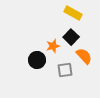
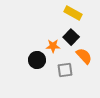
orange star: rotated 16 degrees clockwise
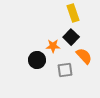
yellow rectangle: rotated 42 degrees clockwise
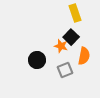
yellow rectangle: moved 2 px right
orange star: moved 8 px right; rotated 16 degrees clockwise
orange semicircle: rotated 54 degrees clockwise
gray square: rotated 14 degrees counterclockwise
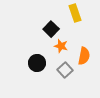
black square: moved 20 px left, 8 px up
black circle: moved 3 px down
gray square: rotated 21 degrees counterclockwise
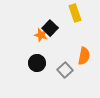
black square: moved 1 px left, 1 px up
orange star: moved 20 px left, 11 px up
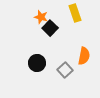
orange star: moved 18 px up
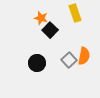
orange star: moved 1 px down
black square: moved 2 px down
gray square: moved 4 px right, 10 px up
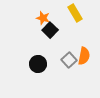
yellow rectangle: rotated 12 degrees counterclockwise
orange star: moved 2 px right
black circle: moved 1 px right, 1 px down
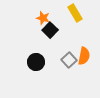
black circle: moved 2 px left, 2 px up
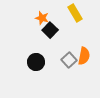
orange star: moved 1 px left
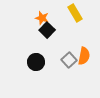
black square: moved 3 px left
